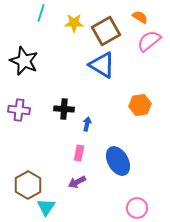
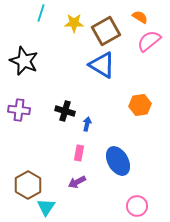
black cross: moved 1 px right, 2 px down; rotated 12 degrees clockwise
pink circle: moved 2 px up
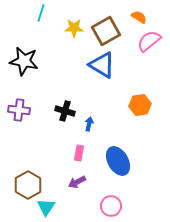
orange semicircle: moved 1 px left
yellow star: moved 5 px down
black star: rotated 12 degrees counterclockwise
blue arrow: moved 2 px right
pink circle: moved 26 px left
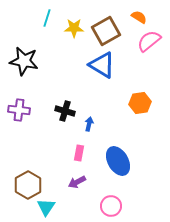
cyan line: moved 6 px right, 5 px down
orange hexagon: moved 2 px up
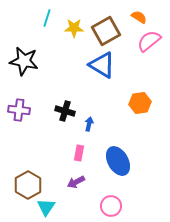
purple arrow: moved 1 px left
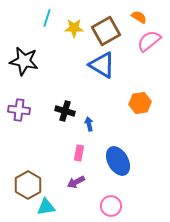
blue arrow: rotated 24 degrees counterclockwise
cyan triangle: rotated 48 degrees clockwise
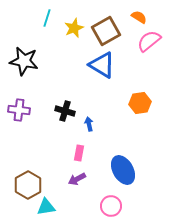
yellow star: rotated 24 degrees counterclockwise
blue ellipse: moved 5 px right, 9 px down
purple arrow: moved 1 px right, 3 px up
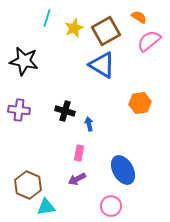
brown hexagon: rotated 8 degrees counterclockwise
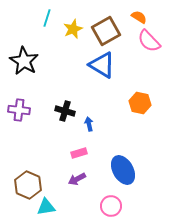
yellow star: moved 1 px left, 1 px down
pink semicircle: rotated 95 degrees counterclockwise
black star: rotated 20 degrees clockwise
orange hexagon: rotated 20 degrees clockwise
pink rectangle: rotated 63 degrees clockwise
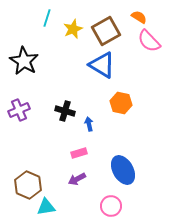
orange hexagon: moved 19 px left
purple cross: rotated 30 degrees counterclockwise
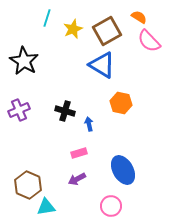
brown square: moved 1 px right
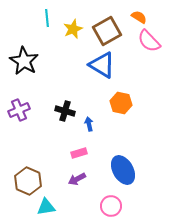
cyan line: rotated 24 degrees counterclockwise
brown hexagon: moved 4 px up
